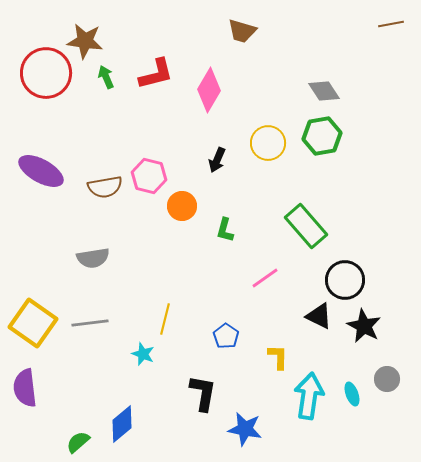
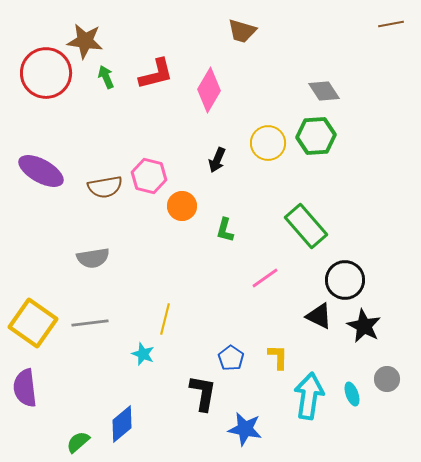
green hexagon: moved 6 px left; rotated 6 degrees clockwise
blue pentagon: moved 5 px right, 22 px down
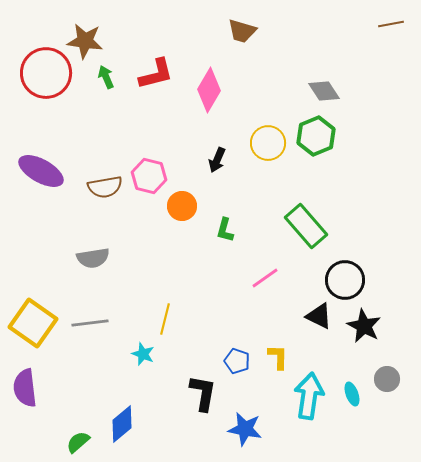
green hexagon: rotated 18 degrees counterclockwise
blue pentagon: moved 6 px right, 3 px down; rotated 15 degrees counterclockwise
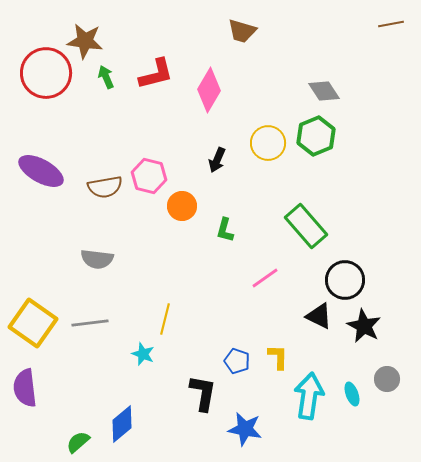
gray semicircle: moved 4 px right, 1 px down; rotated 16 degrees clockwise
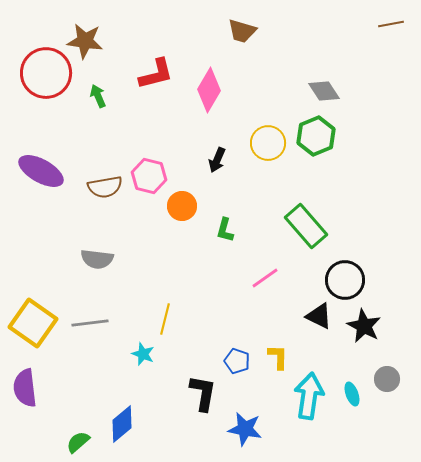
green arrow: moved 8 px left, 19 px down
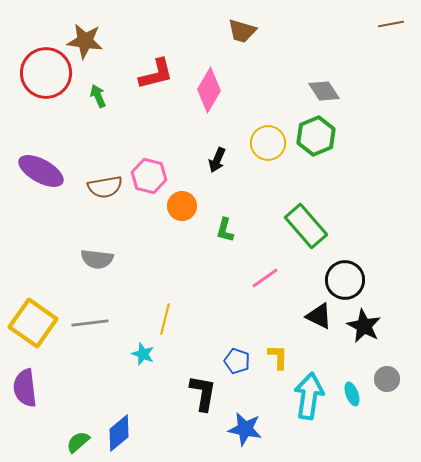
blue diamond: moved 3 px left, 9 px down
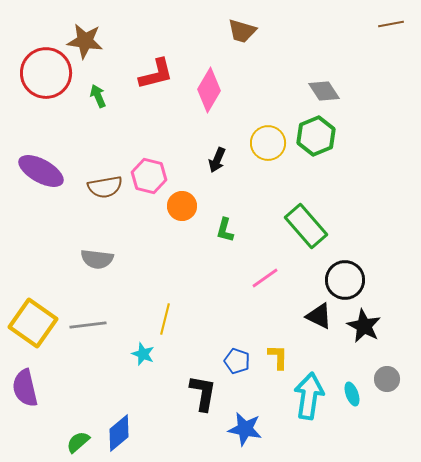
gray line: moved 2 px left, 2 px down
purple semicircle: rotated 6 degrees counterclockwise
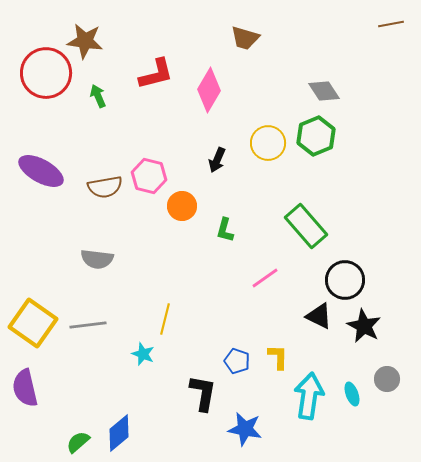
brown trapezoid: moved 3 px right, 7 px down
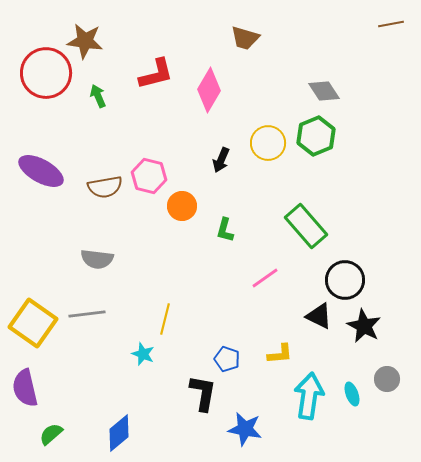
black arrow: moved 4 px right
gray line: moved 1 px left, 11 px up
yellow L-shape: moved 2 px right, 3 px up; rotated 84 degrees clockwise
blue pentagon: moved 10 px left, 2 px up
green semicircle: moved 27 px left, 8 px up
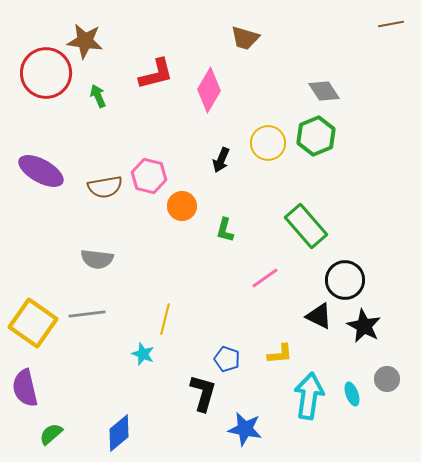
black L-shape: rotated 6 degrees clockwise
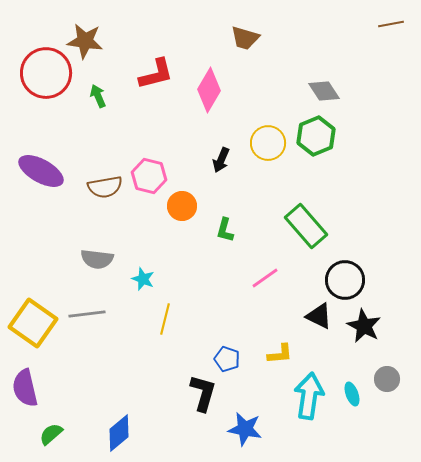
cyan star: moved 75 px up
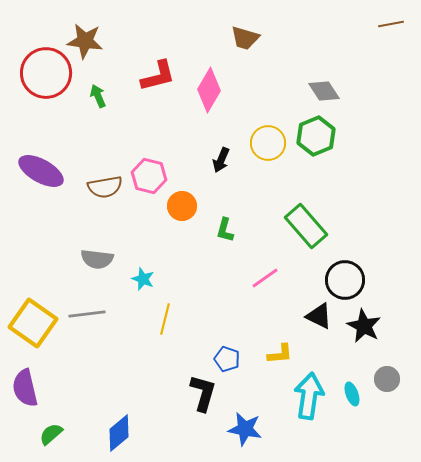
red L-shape: moved 2 px right, 2 px down
